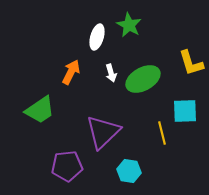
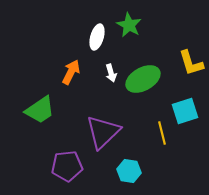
cyan square: rotated 16 degrees counterclockwise
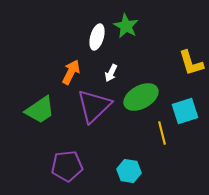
green star: moved 3 px left, 1 px down
white arrow: rotated 42 degrees clockwise
green ellipse: moved 2 px left, 18 px down
purple triangle: moved 9 px left, 26 px up
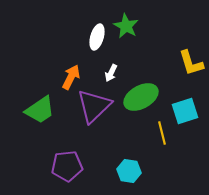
orange arrow: moved 5 px down
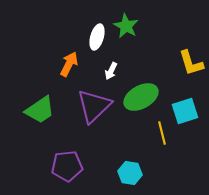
white arrow: moved 2 px up
orange arrow: moved 2 px left, 13 px up
cyan hexagon: moved 1 px right, 2 px down
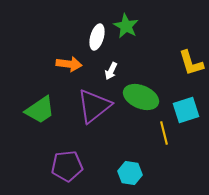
orange arrow: rotated 70 degrees clockwise
green ellipse: rotated 52 degrees clockwise
purple triangle: rotated 6 degrees clockwise
cyan square: moved 1 px right, 1 px up
yellow line: moved 2 px right
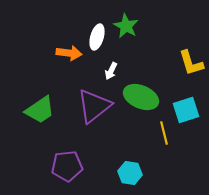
orange arrow: moved 11 px up
